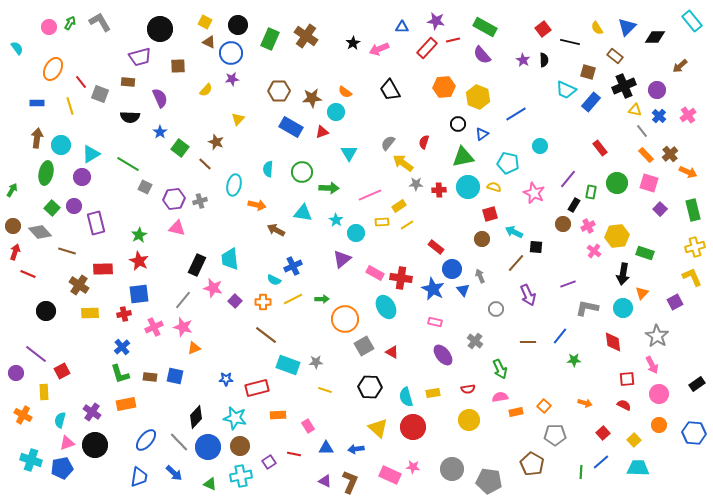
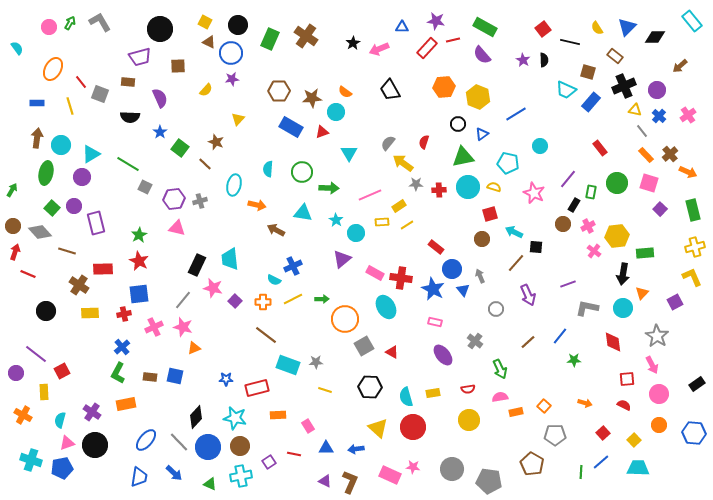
green rectangle at (645, 253): rotated 24 degrees counterclockwise
brown line at (528, 342): rotated 42 degrees counterclockwise
green L-shape at (120, 374): moved 2 px left, 1 px up; rotated 45 degrees clockwise
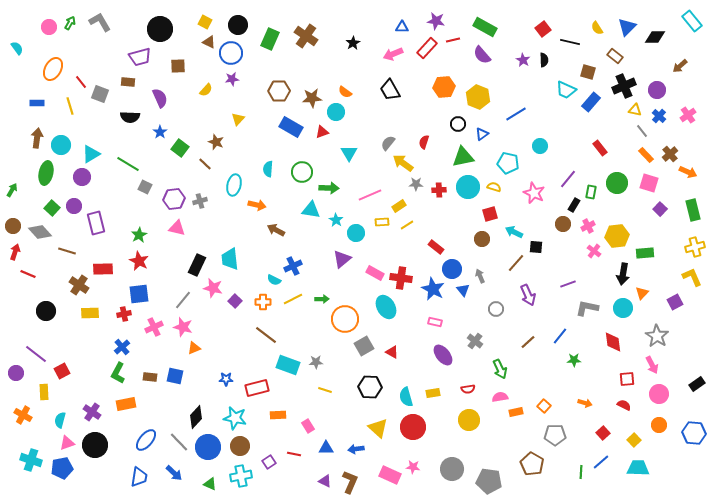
pink arrow at (379, 49): moved 14 px right, 5 px down
cyan triangle at (303, 213): moved 8 px right, 3 px up
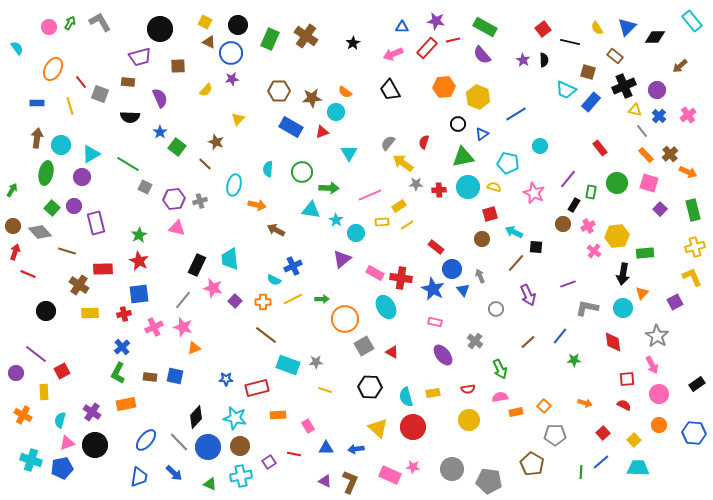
green square at (180, 148): moved 3 px left, 1 px up
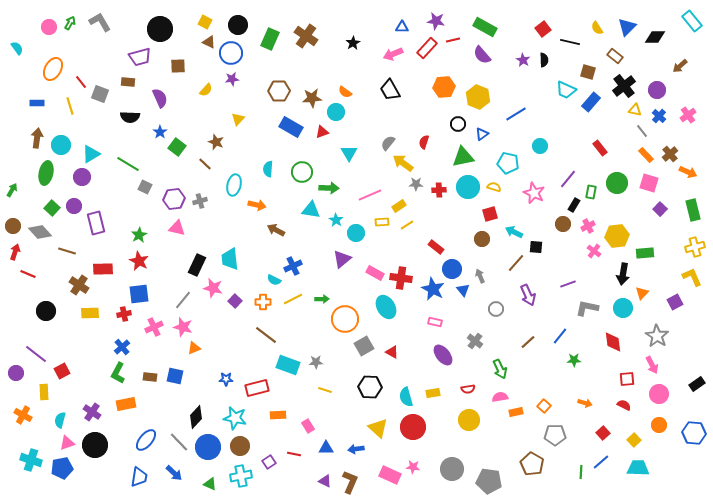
black cross at (624, 86): rotated 15 degrees counterclockwise
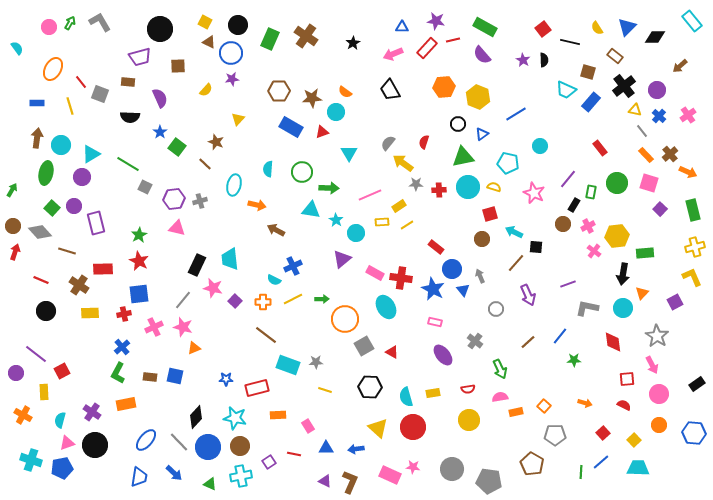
red line at (28, 274): moved 13 px right, 6 px down
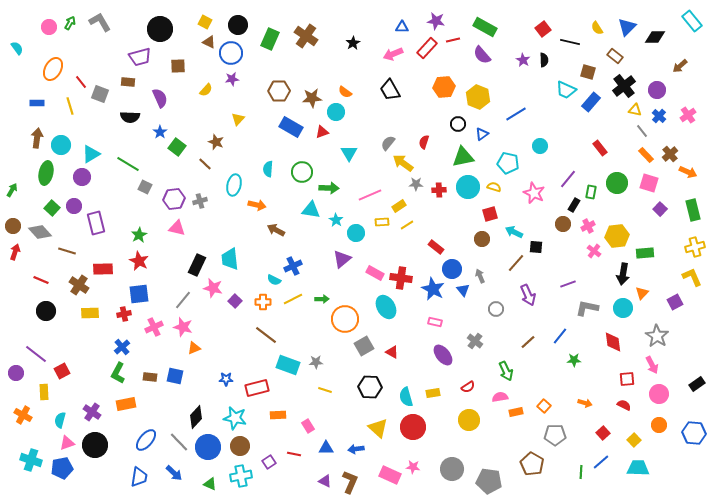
green arrow at (500, 369): moved 6 px right, 2 px down
red semicircle at (468, 389): moved 2 px up; rotated 24 degrees counterclockwise
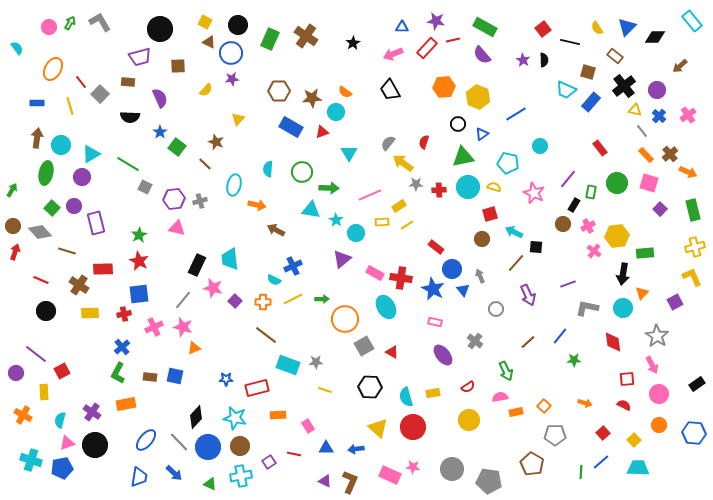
gray square at (100, 94): rotated 24 degrees clockwise
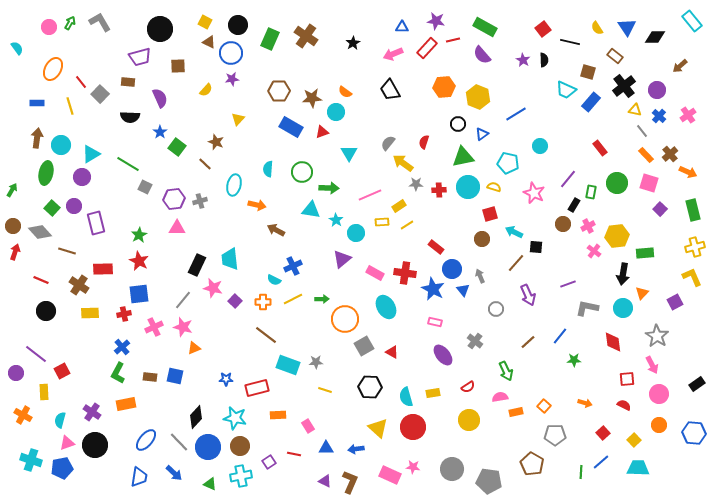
blue triangle at (627, 27): rotated 18 degrees counterclockwise
pink triangle at (177, 228): rotated 12 degrees counterclockwise
red cross at (401, 278): moved 4 px right, 5 px up
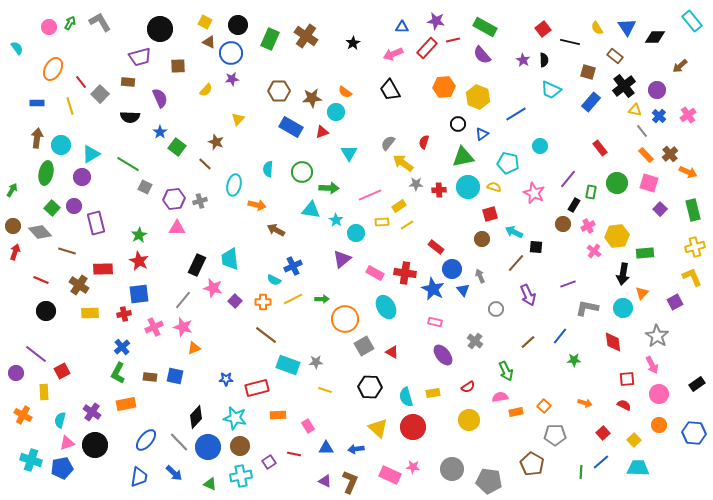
cyan trapezoid at (566, 90): moved 15 px left
